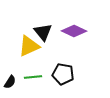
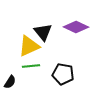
purple diamond: moved 2 px right, 4 px up
green line: moved 2 px left, 11 px up
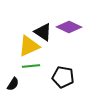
purple diamond: moved 7 px left
black triangle: rotated 18 degrees counterclockwise
black pentagon: moved 3 px down
black semicircle: moved 3 px right, 2 px down
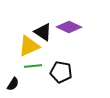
green line: moved 2 px right
black pentagon: moved 2 px left, 5 px up
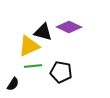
black triangle: rotated 18 degrees counterclockwise
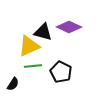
black pentagon: rotated 15 degrees clockwise
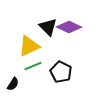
black triangle: moved 5 px right, 5 px up; rotated 30 degrees clockwise
green line: rotated 18 degrees counterclockwise
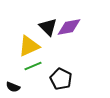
purple diamond: rotated 35 degrees counterclockwise
black pentagon: moved 7 px down
black semicircle: moved 3 px down; rotated 80 degrees clockwise
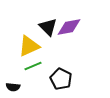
black semicircle: rotated 16 degrees counterclockwise
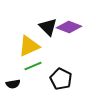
purple diamond: rotated 30 degrees clockwise
black semicircle: moved 3 px up; rotated 16 degrees counterclockwise
